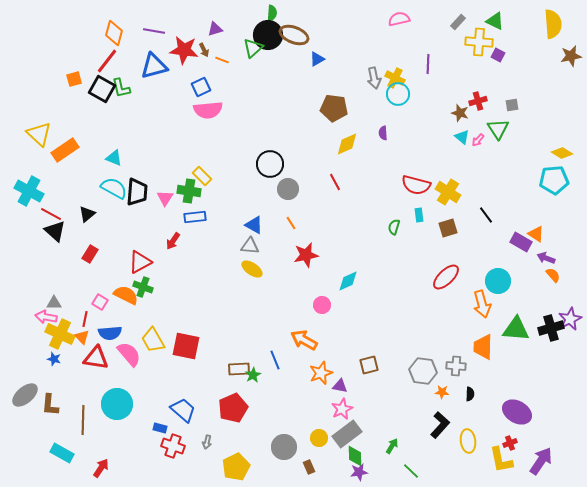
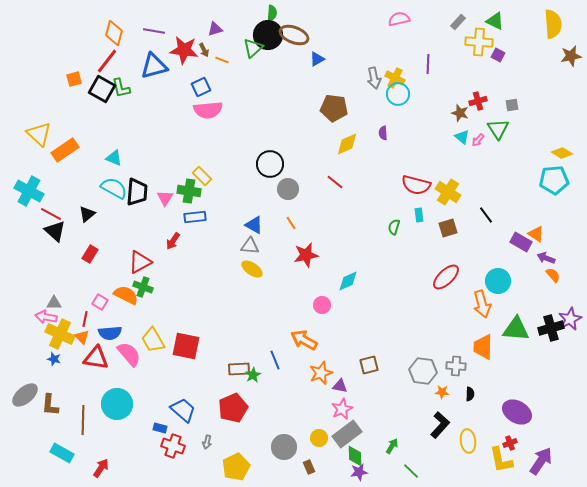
red line at (335, 182): rotated 24 degrees counterclockwise
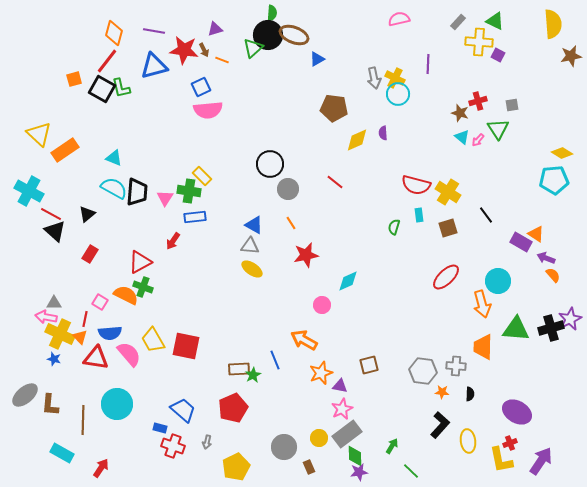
yellow diamond at (347, 144): moved 10 px right, 4 px up
orange triangle at (82, 337): moved 2 px left
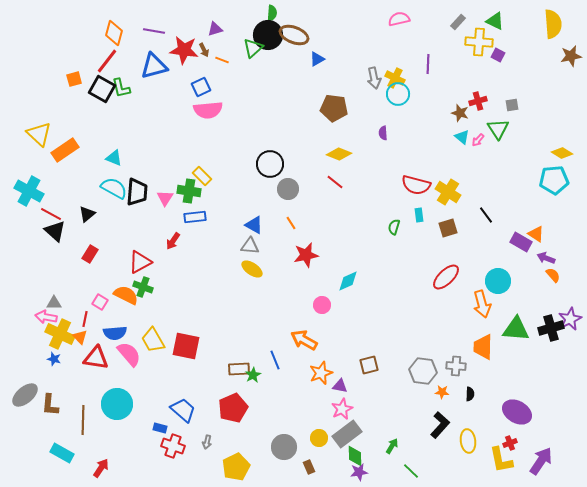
yellow diamond at (357, 140): moved 18 px left, 14 px down; rotated 45 degrees clockwise
blue semicircle at (110, 333): moved 5 px right
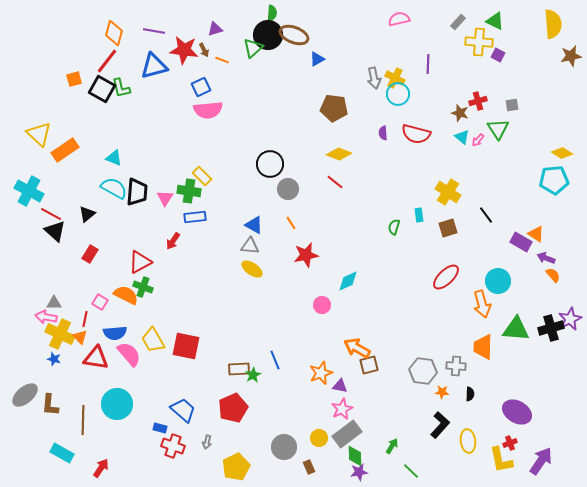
red semicircle at (416, 185): moved 51 px up
orange arrow at (304, 340): moved 53 px right, 8 px down
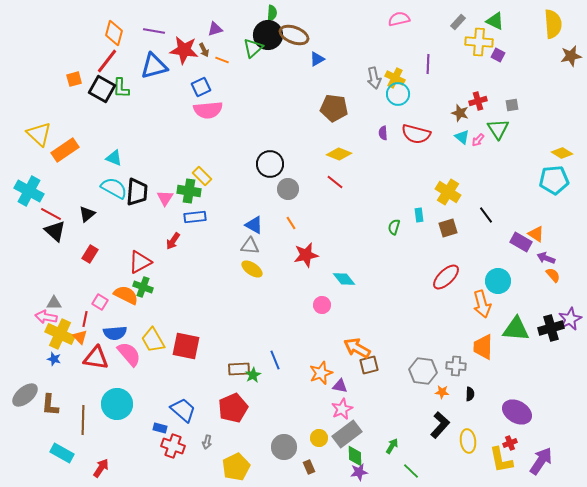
green L-shape at (121, 88): rotated 15 degrees clockwise
cyan diamond at (348, 281): moved 4 px left, 2 px up; rotated 75 degrees clockwise
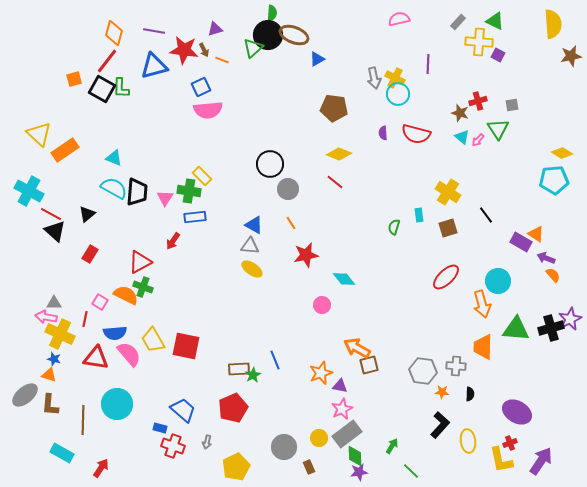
orange triangle at (80, 337): moved 31 px left, 38 px down; rotated 28 degrees counterclockwise
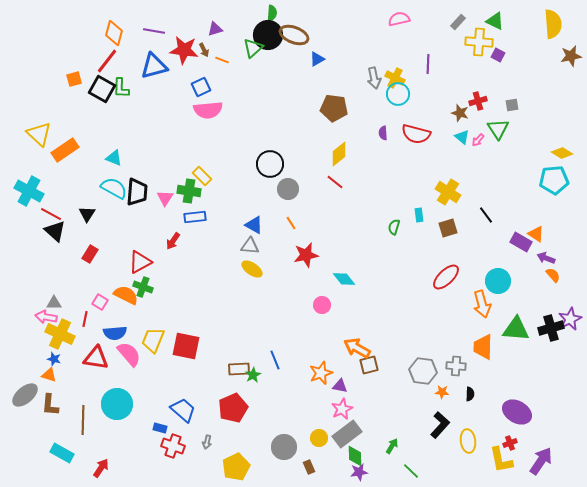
yellow diamond at (339, 154): rotated 60 degrees counterclockwise
black triangle at (87, 214): rotated 18 degrees counterclockwise
yellow trapezoid at (153, 340): rotated 52 degrees clockwise
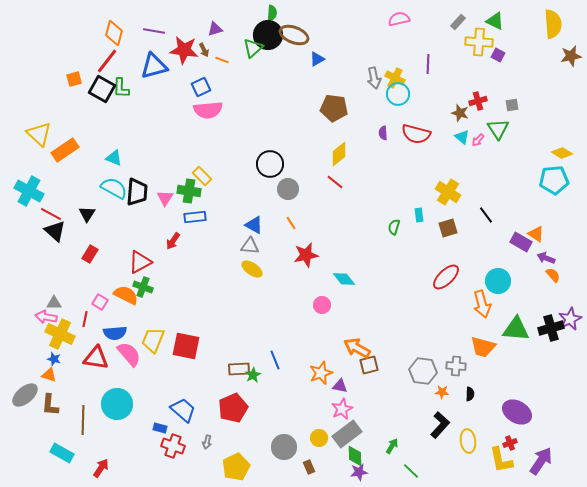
orange trapezoid at (483, 347): rotated 76 degrees counterclockwise
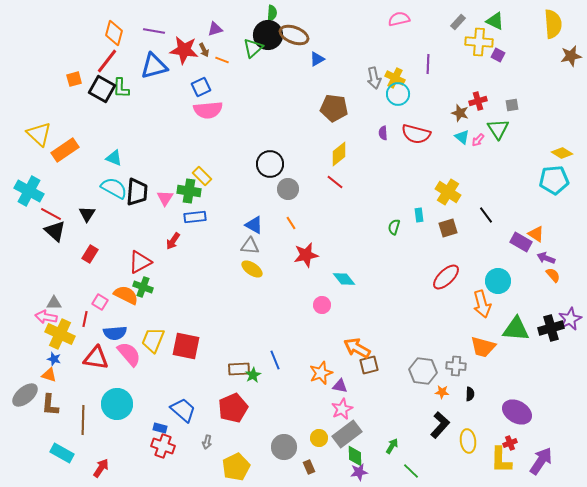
red cross at (173, 446): moved 10 px left
yellow L-shape at (501, 460): rotated 12 degrees clockwise
